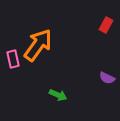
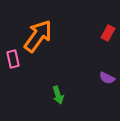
red rectangle: moved 2 px right, 8 px down
orange arrow: moved 9 px up
green arrow: rotated 48 degrees clockwise
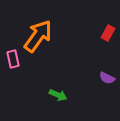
green arrow: rotated 48 degrees counterclockwise
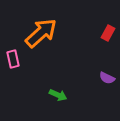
orange arrow: moved 3 px right, 3 px up; rotated 12 degrees clockwise
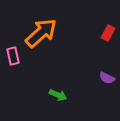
pink rectangle: moved 3 px up
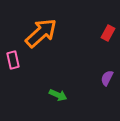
pink rectangle: moved 4 px down
purple semicircle: rotated 91 degrees clockwise
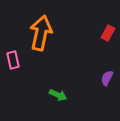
orange arrow: rotated 36 degrees counterclockwise
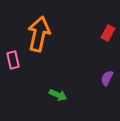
orange arrow: moved 2 px left, 1 px down
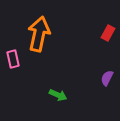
pink rectangle: moved 1 px up
